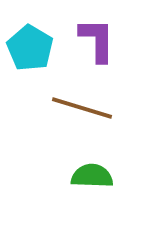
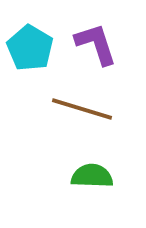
purple L-shape: moved 1 px left, 4 px down; rotated 18 degrees counterclockwise
brown line: moved 1 px down
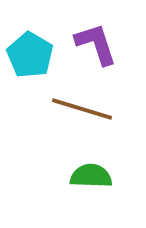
cyan pentagon: moved 7 px down
green semicircle: moved 1 px left
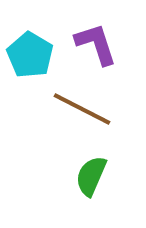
brown line: rotated 10 degrees clockwise
green semicircle: rotated 69 degrees counterclockwise
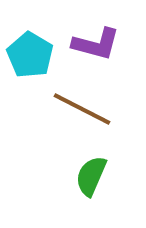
purple L-shape: rotated 123 degrees clockwise
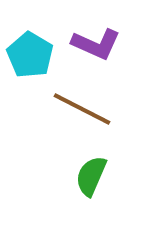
purple L-shape: rotated 9 degrees clockwise
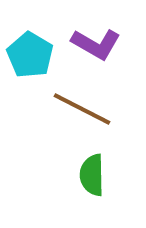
purple L-shape: rotated 6 degrees clockwise
green semicircle: moved 1 px right, 1 px up; rotated 24 degrees counterclockwise
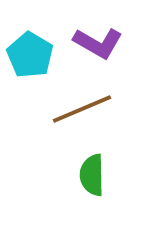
purple L-shape: moved 2 px right, 1 px up
brown line: rotated 50 degrees counterclockwise
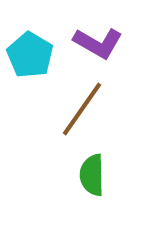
brown line: rotated 32 degrees counterclockwise
